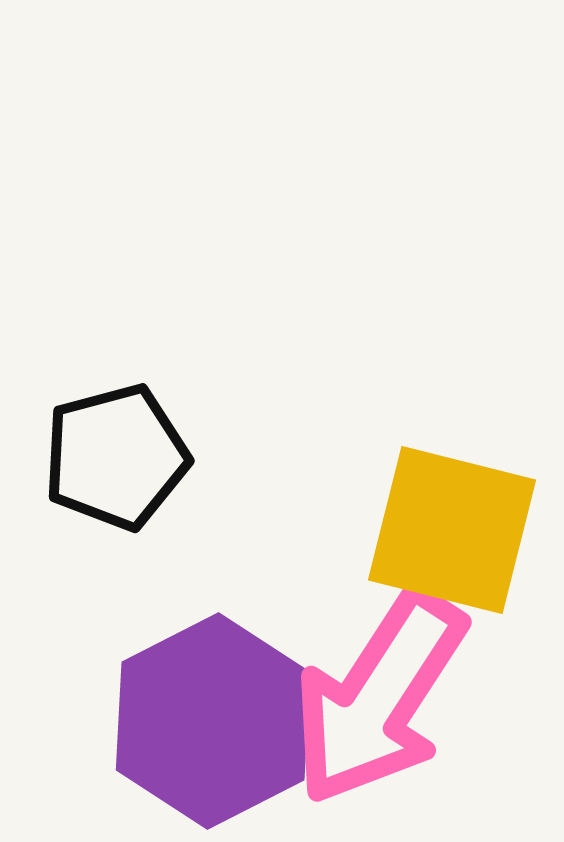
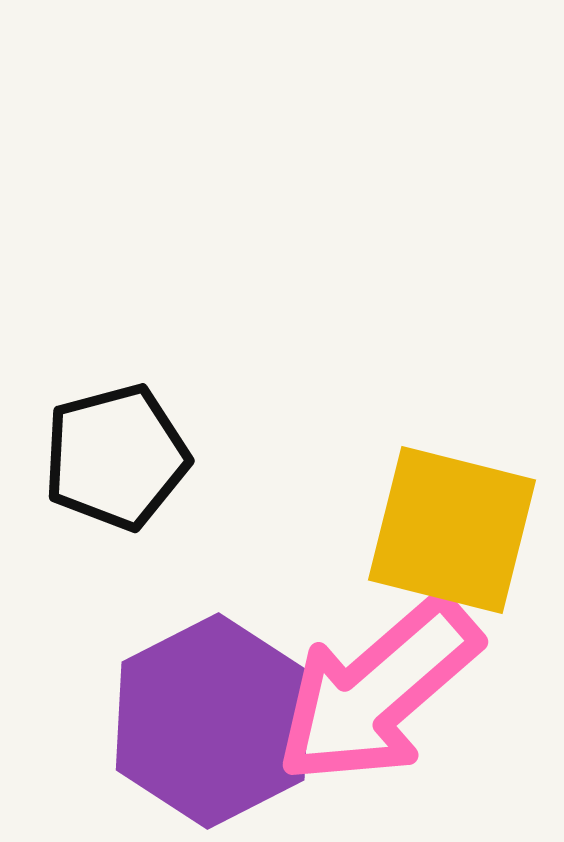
pink arrow: moved 1 px left, 6 px up; rotated 16 degrees clockwise
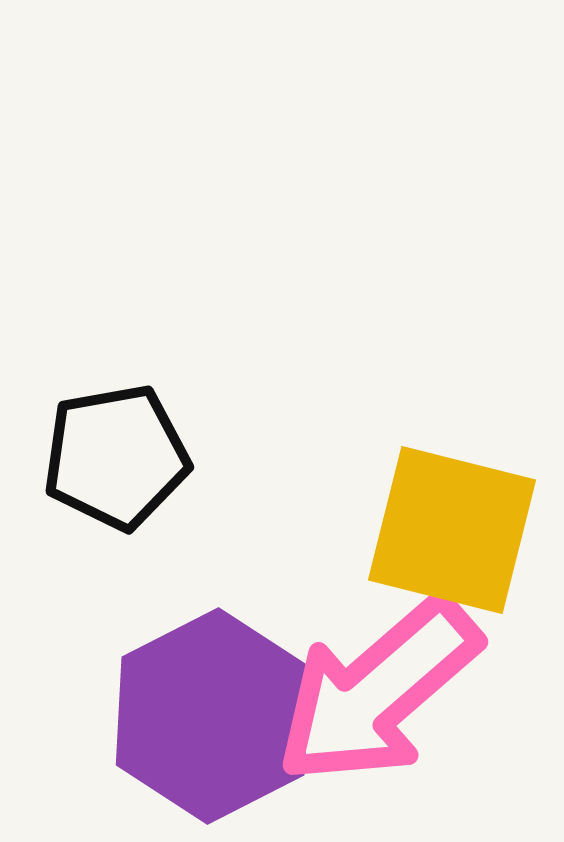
black pentagon: rotated 5 degrees clockwise
purple hexagon: moved 5 px up
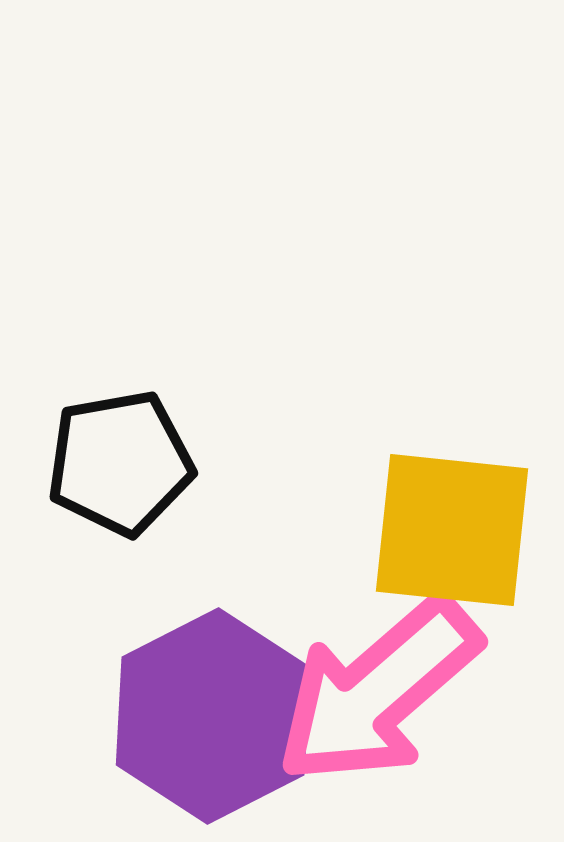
black pentagon: moved 4 px right, 6 px down
yellow square: rotated 8 degrees counterclockwise
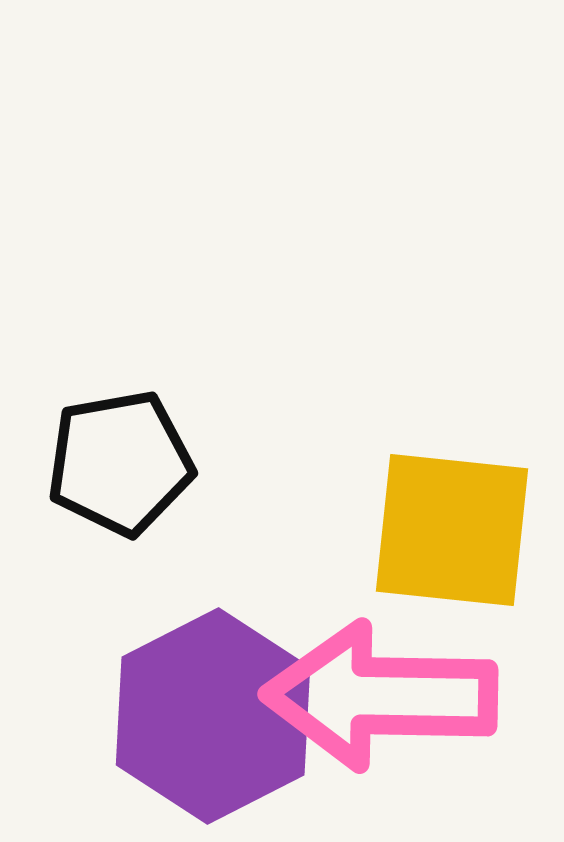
pink arrow: moved 2 px right, 5 px down; rotated 42 degrees clockwise
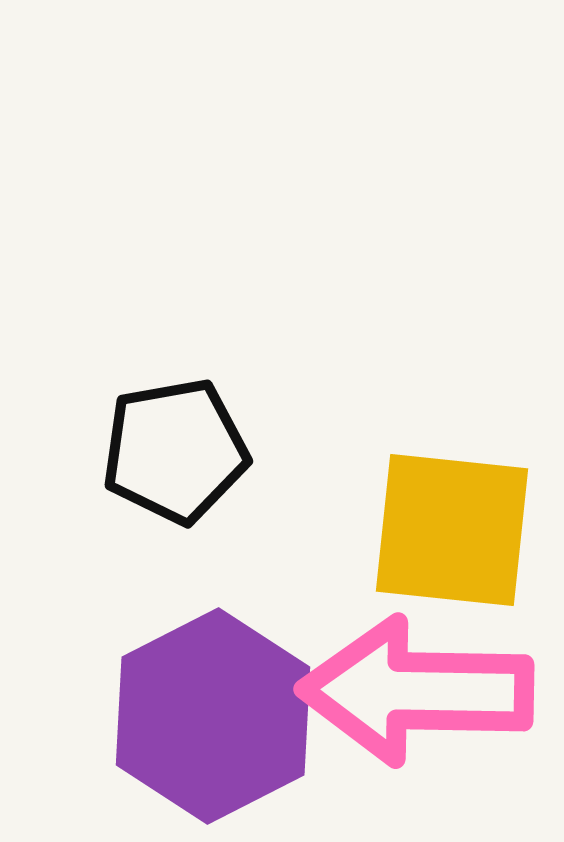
black pentagon: moved 55 px right, 12 px up
pink arrow: moved 36 px right, 5 px up
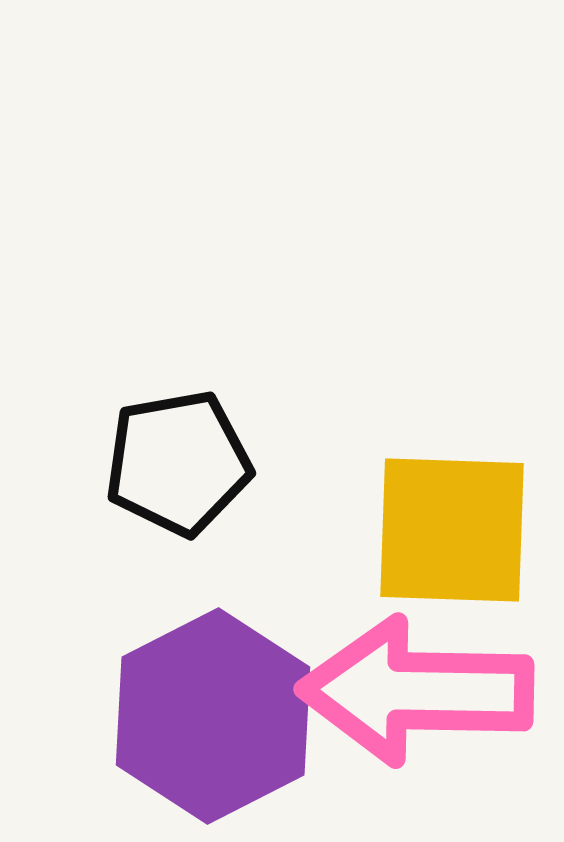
black pentagon: moved 3 px right, 12 px down
yellow square: rotated 4 degrees counterclockwise
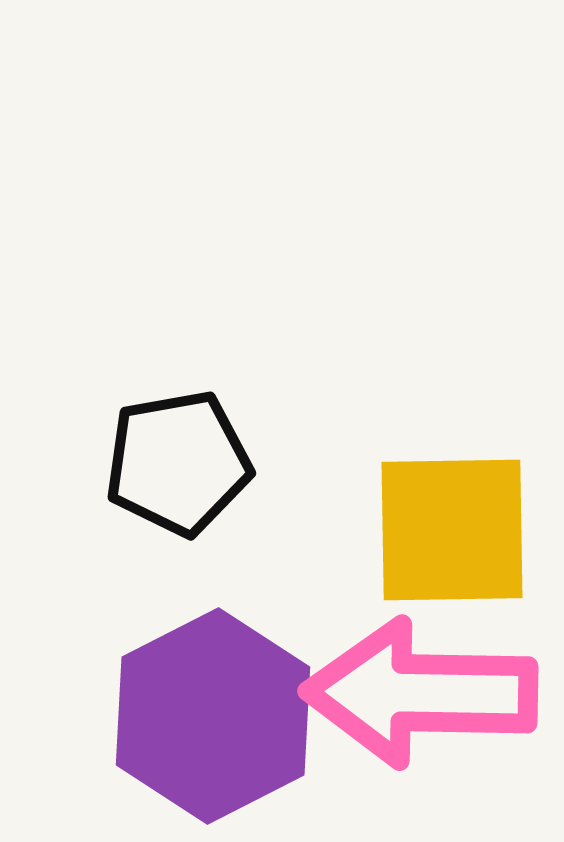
yellow square: rotated 3 degrees counterclockwise
pink arrow: moved 4 px right, 2 px down
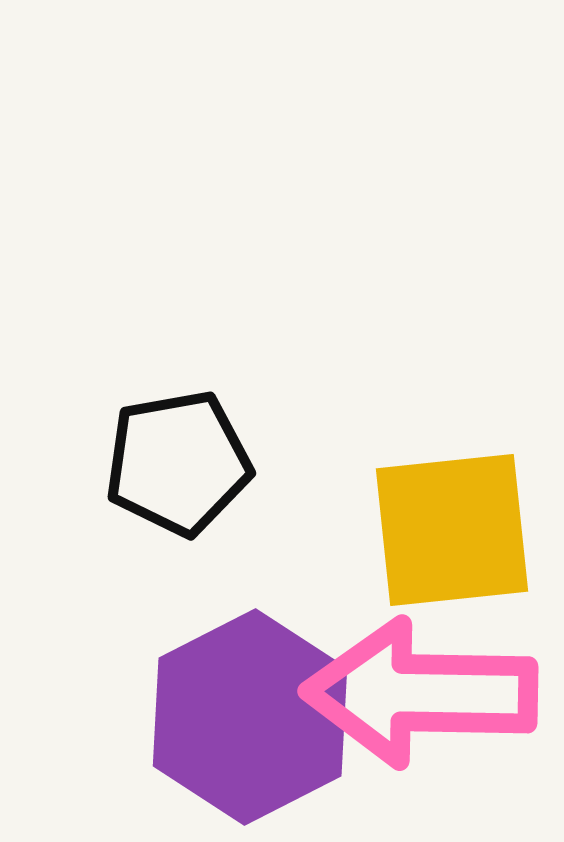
yellow square: rotated 5 degrees counterclockwise
purple hexagon: moved 37 px right, 1 px down
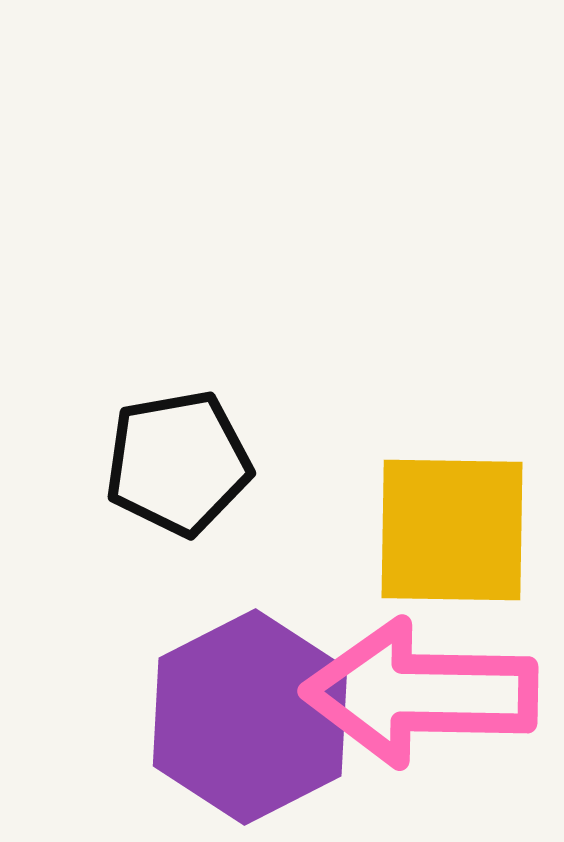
yellow square: rotated 7 degrees clockwise
